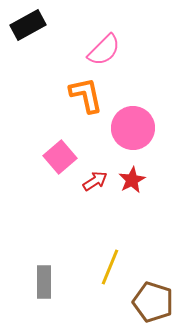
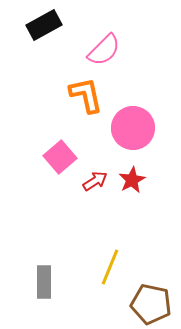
black rectangle: moved 16 px right
brown pentagon: moved 2 px left, 2 px down; rotated 6 degrees counterclockwise
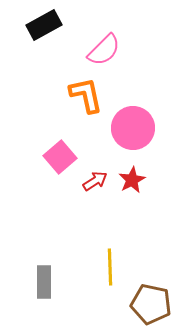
yellow line: rotated 24 degrees counterclockwise
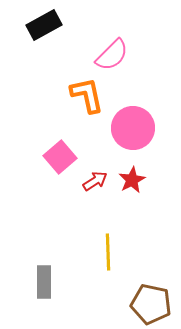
pink semicircle: moved 8 px right, 5 px down
orange L-shape: moved 1 px right
yellow line: moved 2 px left, 15 px up
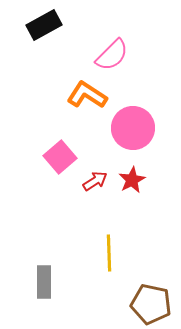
orange L-shape: rotated 45 degrees counterclockwise
yellow line: moved 1 px right, 1 px down
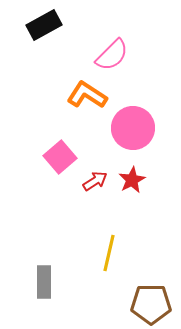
yellow line: rotated 15 degrees clockwise
brown pentagon: rotated 12 degrees counterclockwise
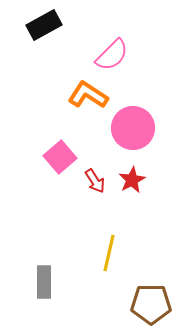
orange L-shape: moved 1 px right
red arrow: rotated 90 degrees clockwise
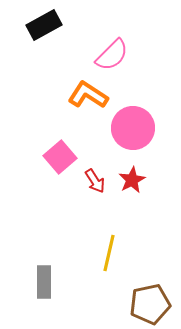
brown pentagon: moved 1 px left; rotated 12 degrees counterclockwise
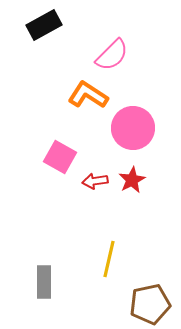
pink square: rotated 20 degrees counterclockwise
red arrow: rotated 115 degrees clockwise
yellow line: moved 6 px down
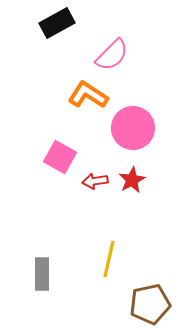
black rectangle: moved 13 px right, 2 px up
gray rectangle: moved 2 px left, 8 px up
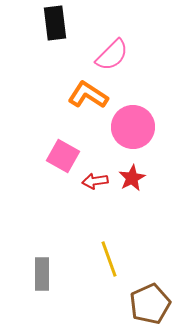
black rectangle: moved 2 px left; rotated 68 degrees counterclockwise
pink circle: moved 1 px up
pink square: moved 3 px right, 1 px up
red star: moved 2 px up
yellow line: rotated 33 degrees counterclockwise
brown pentagon: rotated 12 degrees counterclockwise
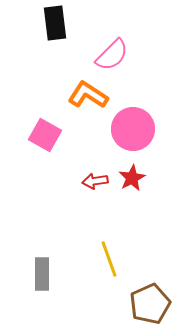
pink circle: moved 2 px down
pink square: moved 18 px left, 21 px up
